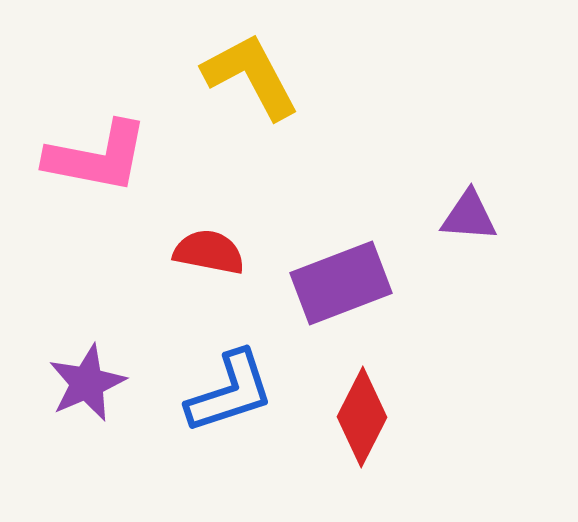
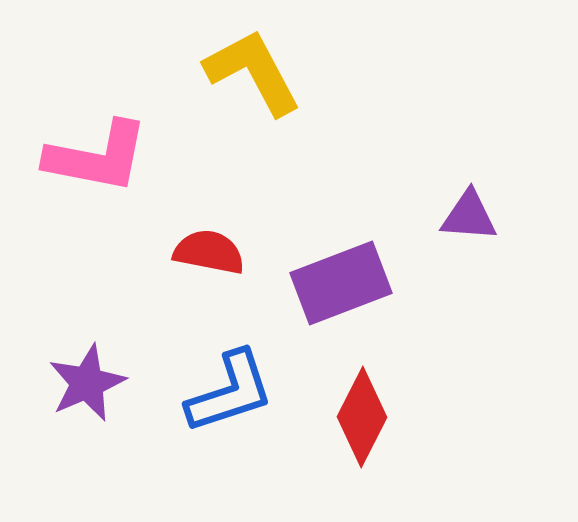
yellow L-shape: moved 2 px right, 4 px up
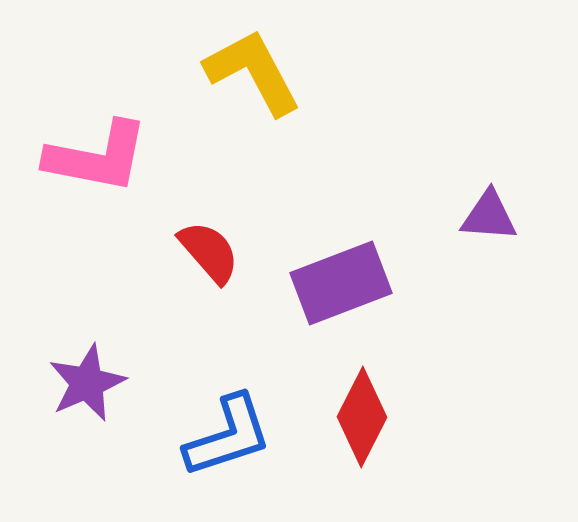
purple triangle: moved 20 px right
red semicircle: rotated 38 degrees clockwise
blue L-shape: moved 2 px left, 44 px down
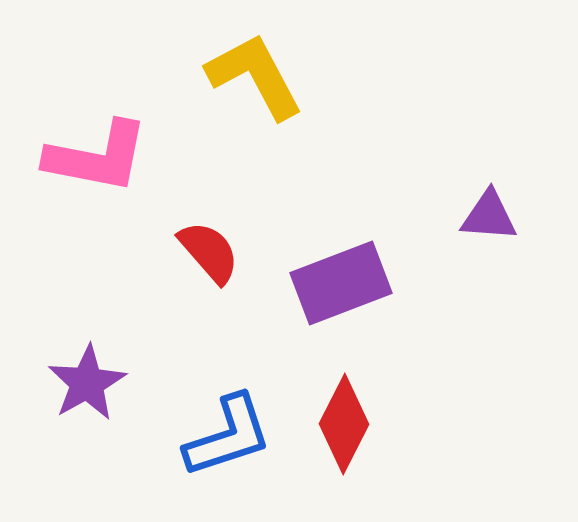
yellow L-shape: moved 2 px right, 4 px down
purple star: rotated 6 degrees counterclockwise
red diamond: moved 18 px left, 7 px down
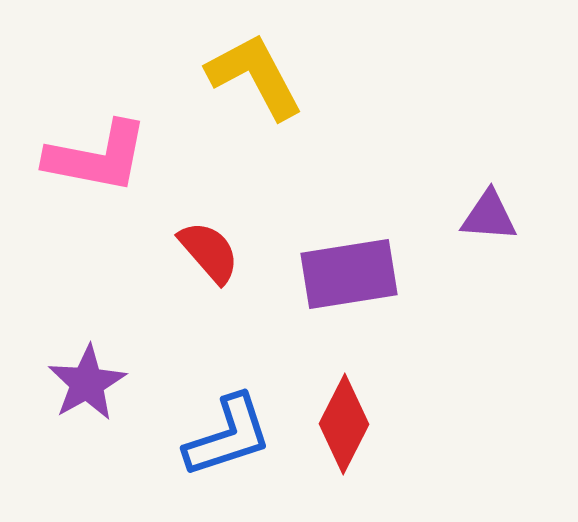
purple rectangle: moved 8 px right, 9 px up; rotated 12 degrees clockwise
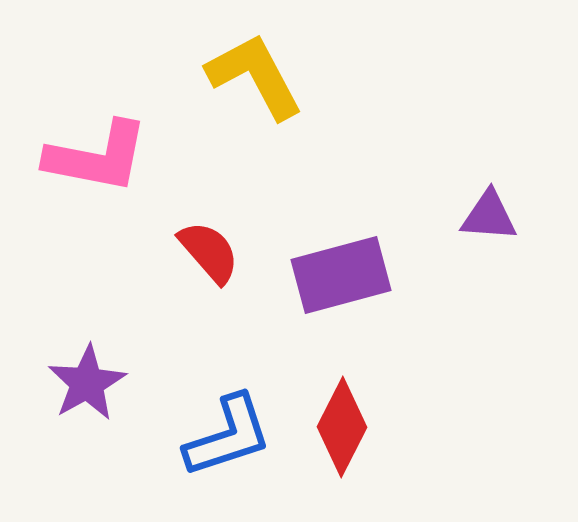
purple rectangle: moved 8 px left, 1 px down; rotated 6 degrees counterclockwise
red diamond: moved 2 px left, 3 px down
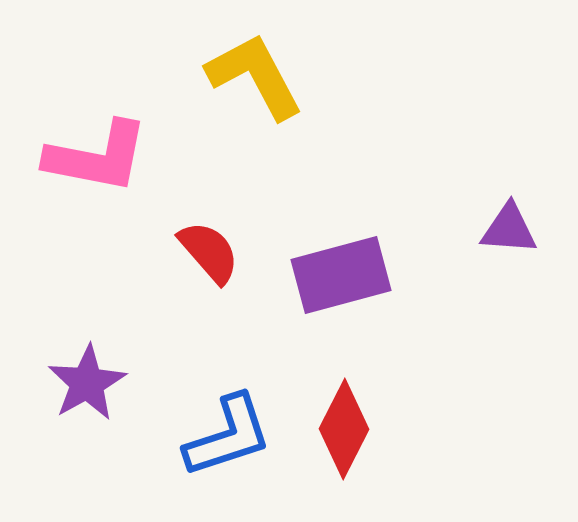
purple triangle: moved 20 px right, 13 px down
red diamond: moved 2 px right, 2 px down
